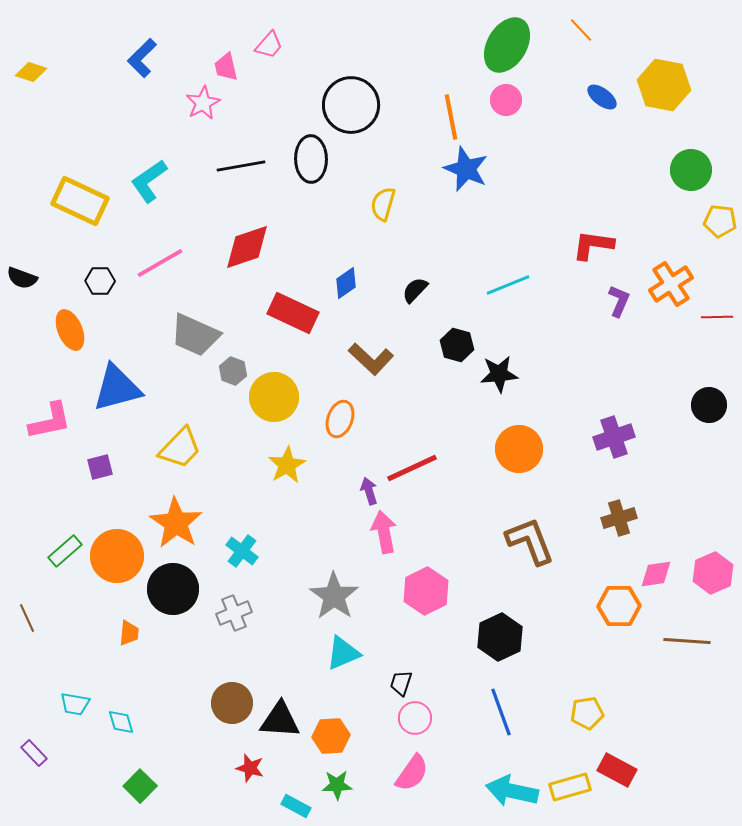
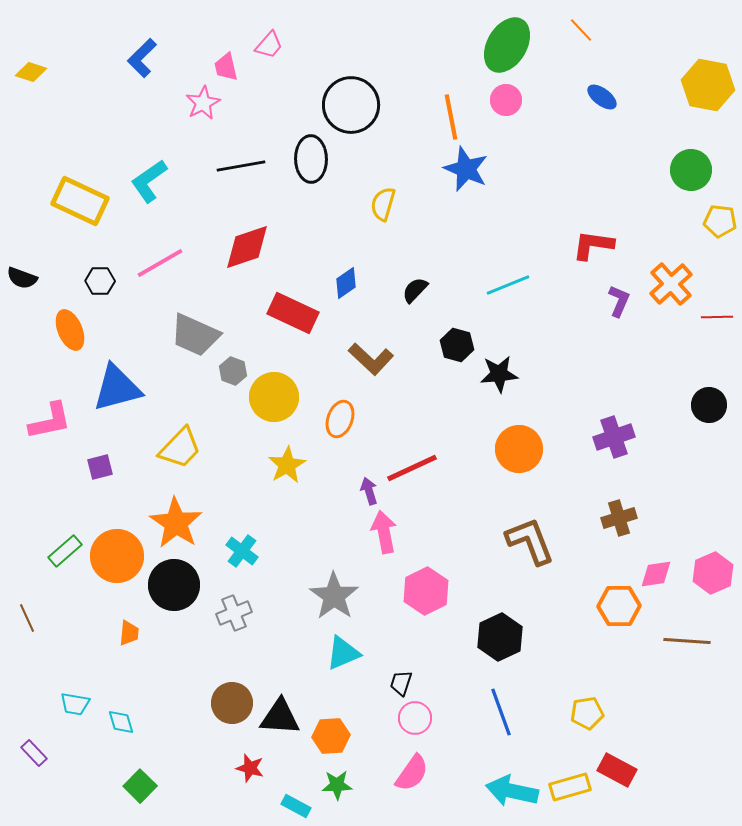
yellow hexagon at (664, 85): moved 44 px right
orange cross at (671, 284): rotated 9 degrees counterclockwise
black circle at (173, 589): moved 1 px right, 4 px up
black triangle at (280, 720): moved 3 px up
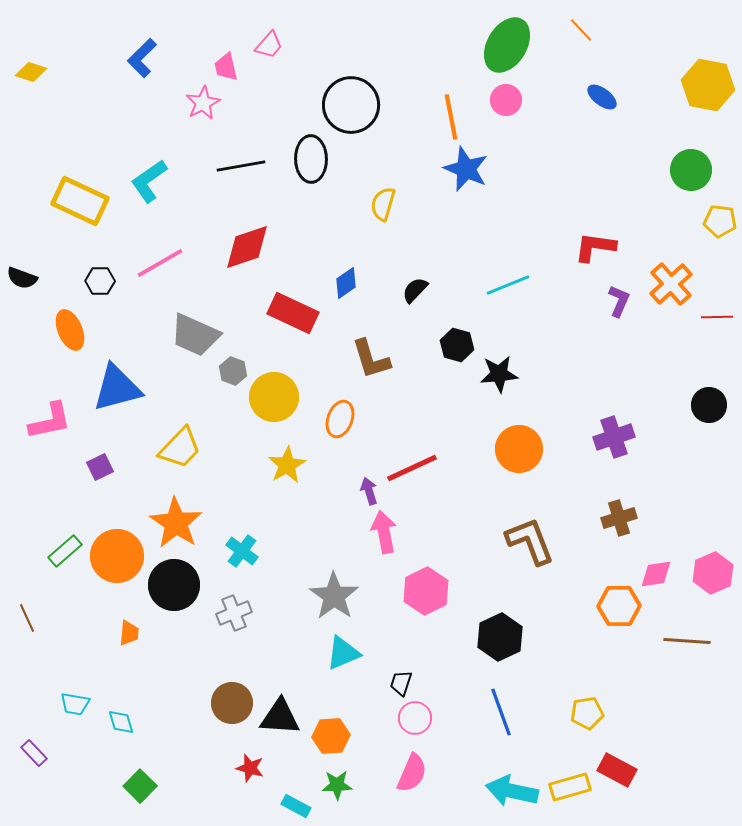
red L-shape at (593, 245): moved 2 px right, 2 px down
brown L-shape at (371, 359): rotated 30 degrees clockwise
purple square at (100, 467): rotated 12 degrees counterclockwise
pink semicircle at (412, 773): rotated 12 degrees counterclockwise
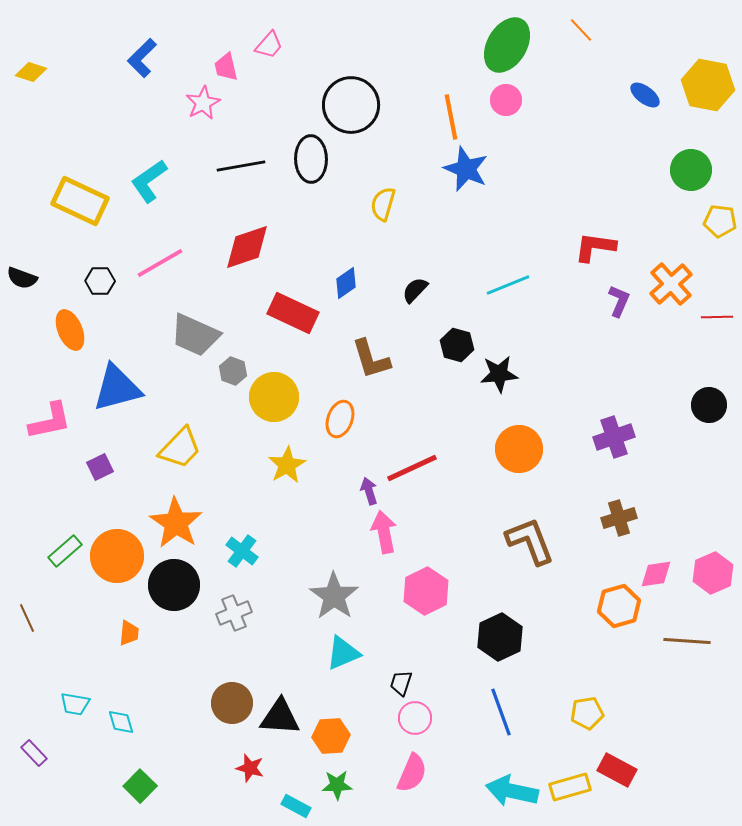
blue ellipse at (602, 97): moved 43 px right, 2 px up
orange hexagon at (619, 606): rotated 15 degrees counterclockwise
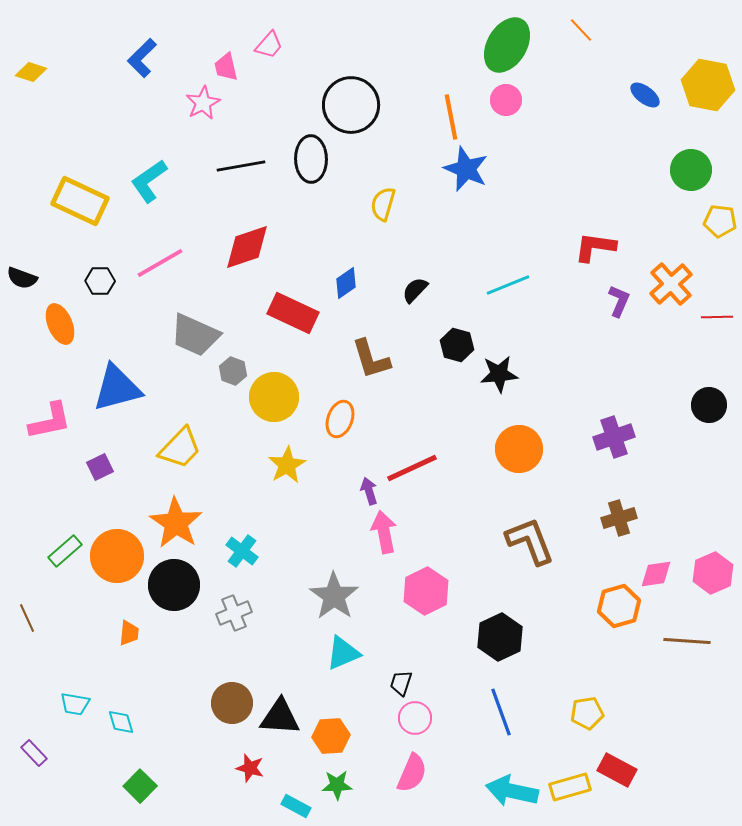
orange ellipse at (70, 330): moved 10 px left, 6 px up
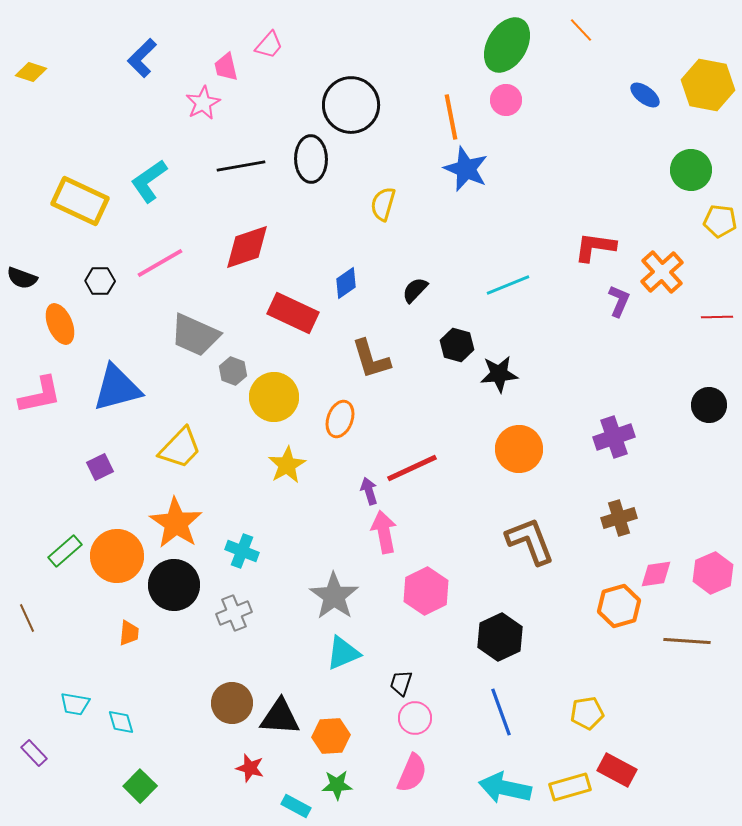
orange cross at (671, 284): moved 9 px left, 12 px up
pink L-shape at (50, 421): moved 10 px left, 26 px up
cyan cross at (242, 551): rotated 16 degrees counterclockwise
cyan arrow at (512, 791): moved 7 px left, 3 px up
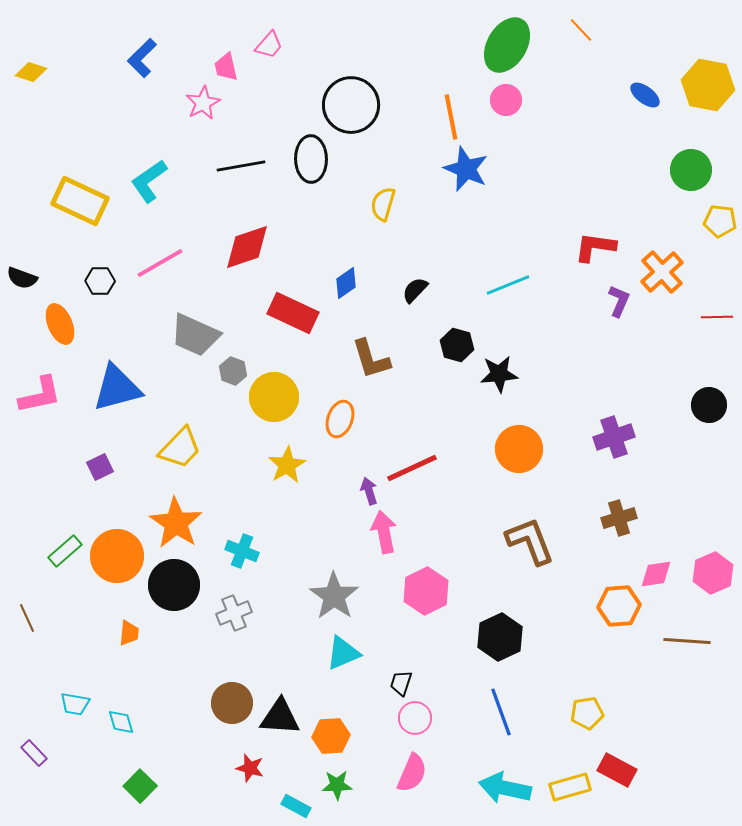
orange hexagon at (619, 606): rotated 12 degrees clockwise
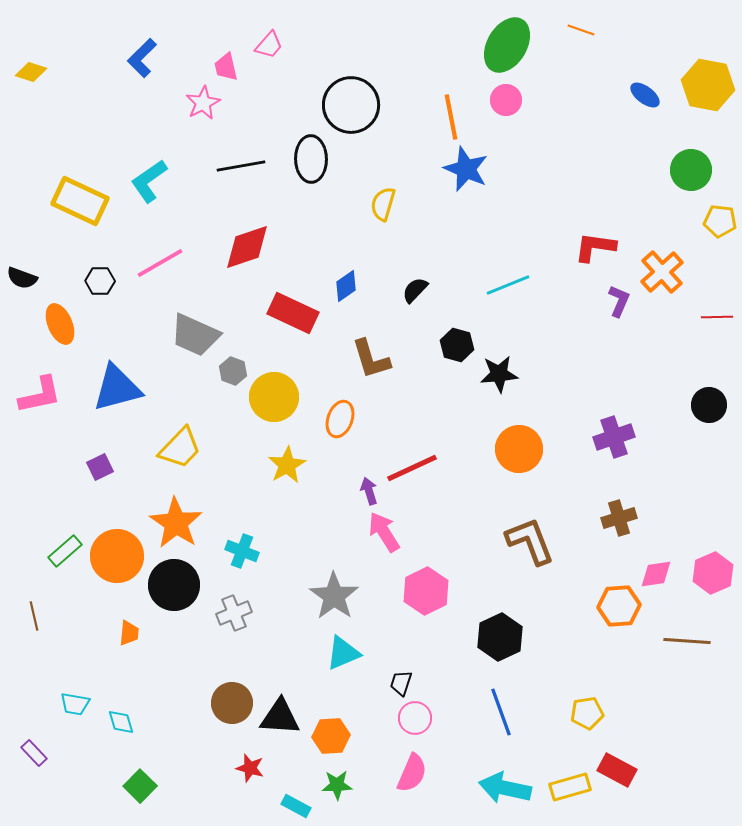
orange line at (581, 30): rotated 28 degrees counterclockwise
blue diamond at (346, 283): moved 3 px down
pink arrow at (384, 532): rotated 21 degrees counterclockwise
brown line at (27, 618): moved 7 px right, 2 px up; rotated 12 degrees clockwise
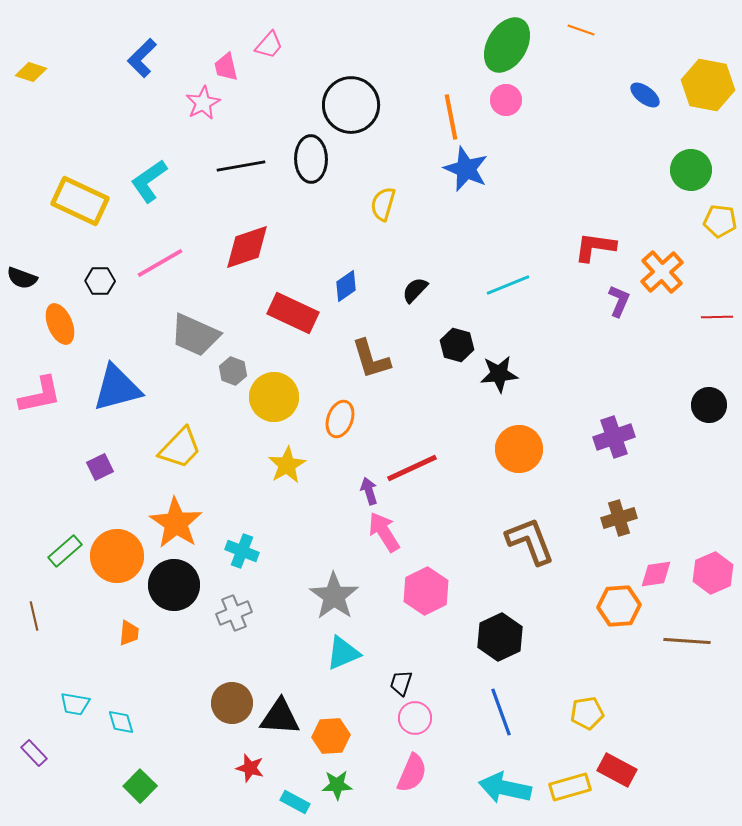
cyan rectangle at (296, 806): moved 1 px left, 4 px up
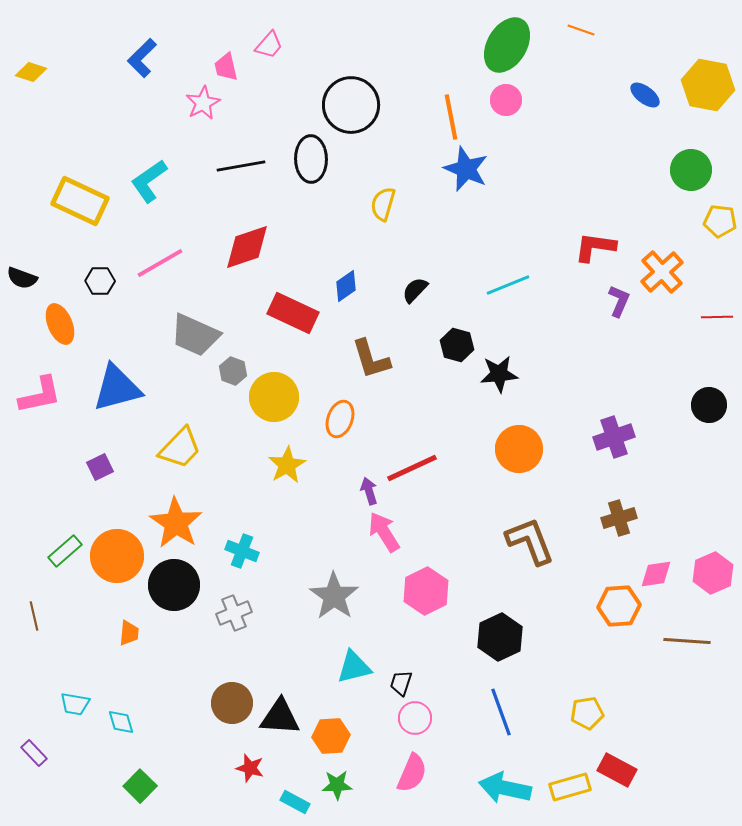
cyan triangle at (343, 653): moved 11 px right, 14 px down; rotated 9 degrees clockwise
